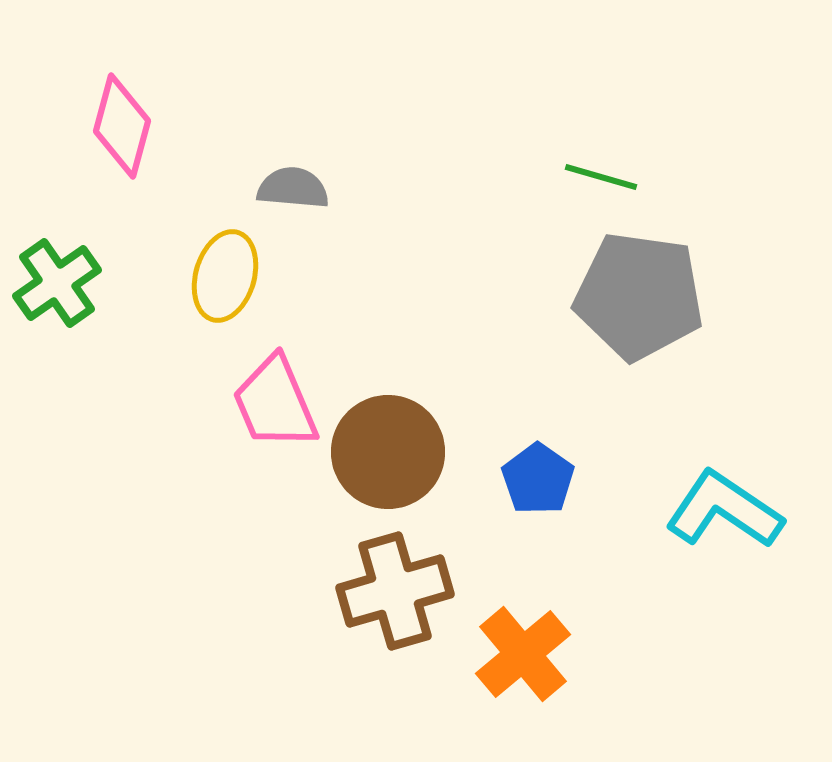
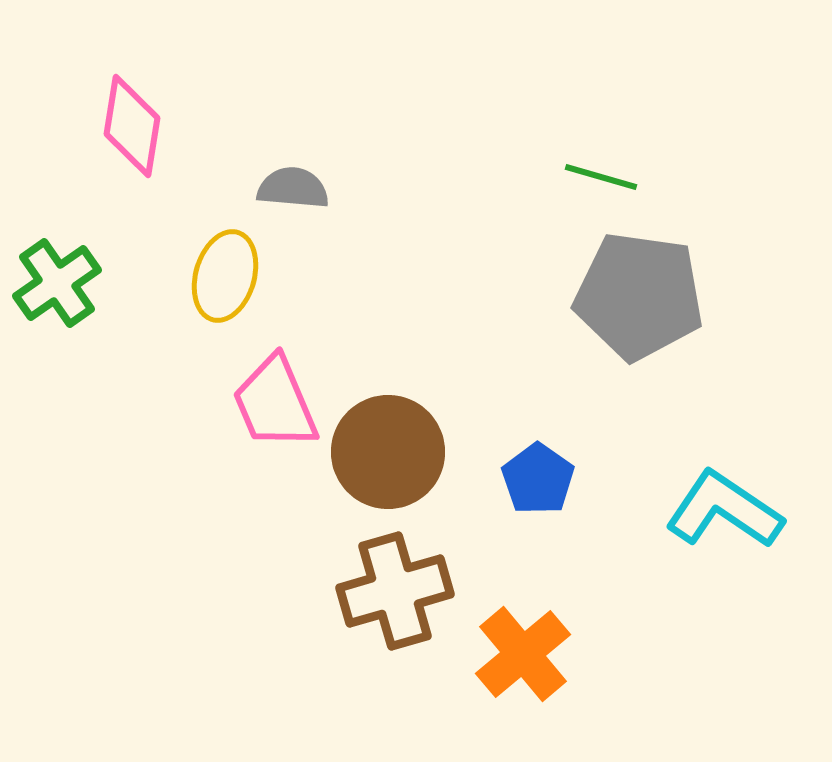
pink diamond: moved 10 px right; rotated 6 degrees counterclockwise
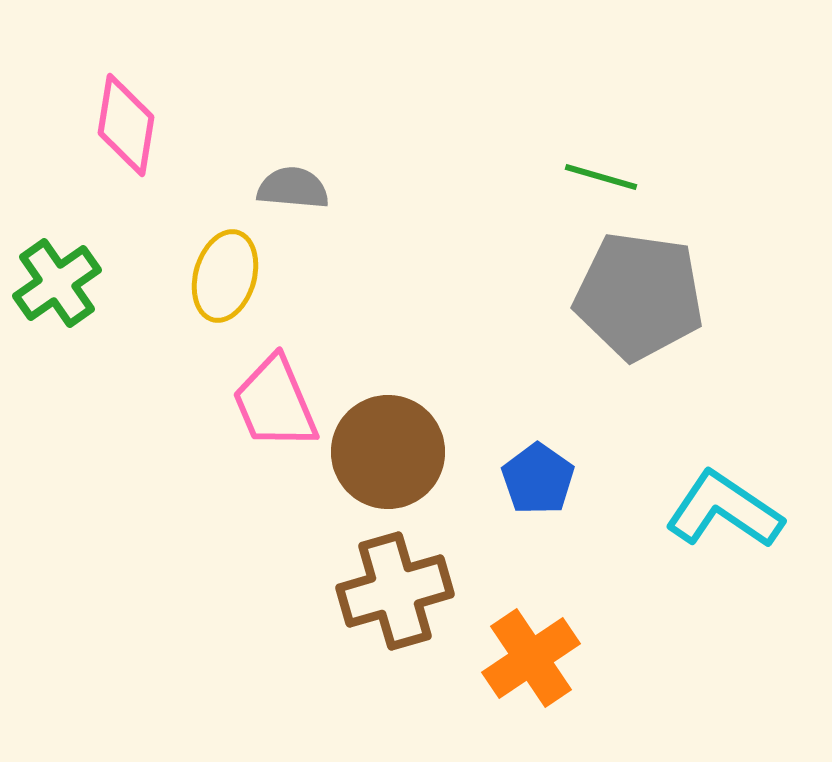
pink diamond: moved 6 px left, 1 px up
orange cross: moved 8 px right, 4 px down; rotated 6 degrees clockwise
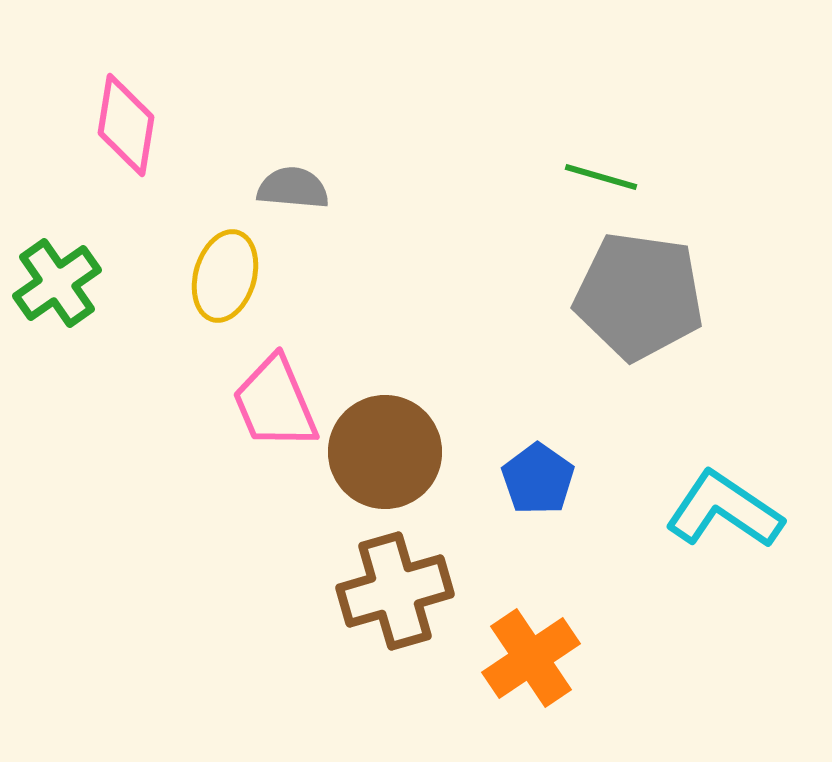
brown circle: moved 3 px left
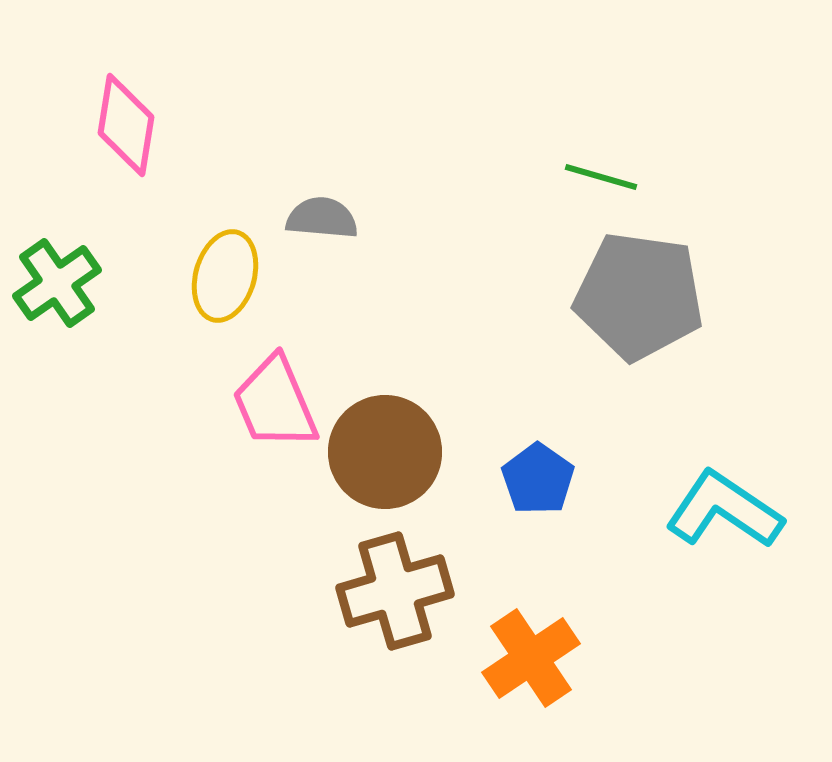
gray semicircle: moved 29 px right, 30 px down
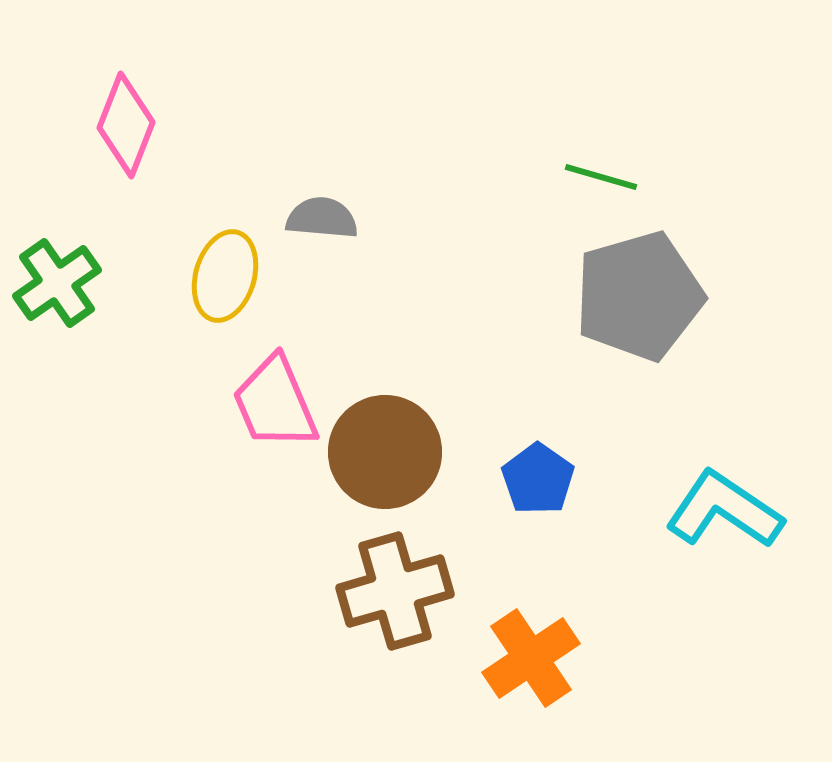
pink diamond: rotated 12 degrees clockwise
gray pentagon: rotated 24 degrees counterclockwise
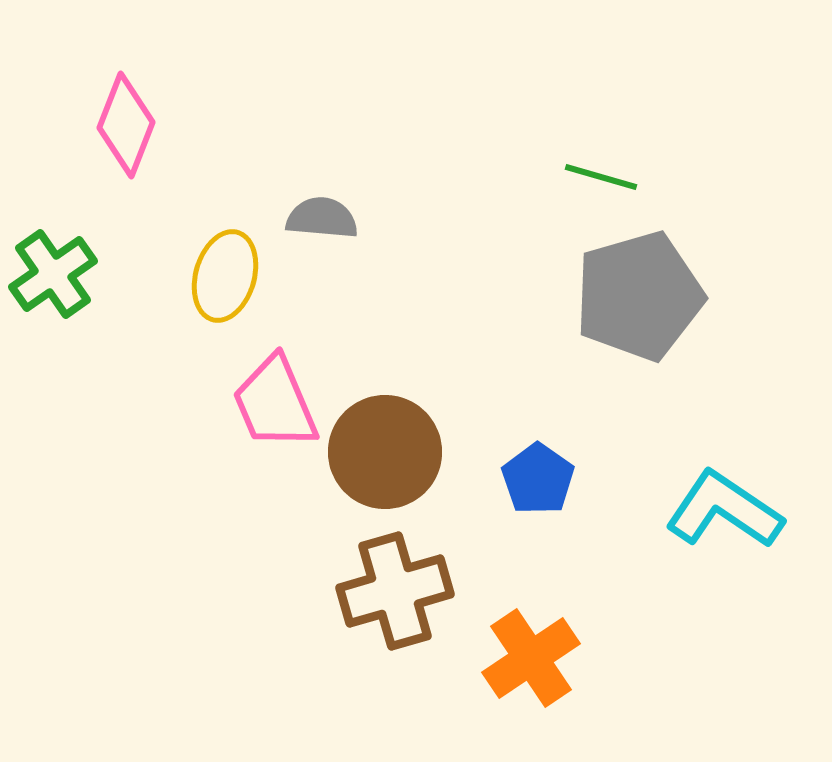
green cross: moved 4 px left, 9 px up
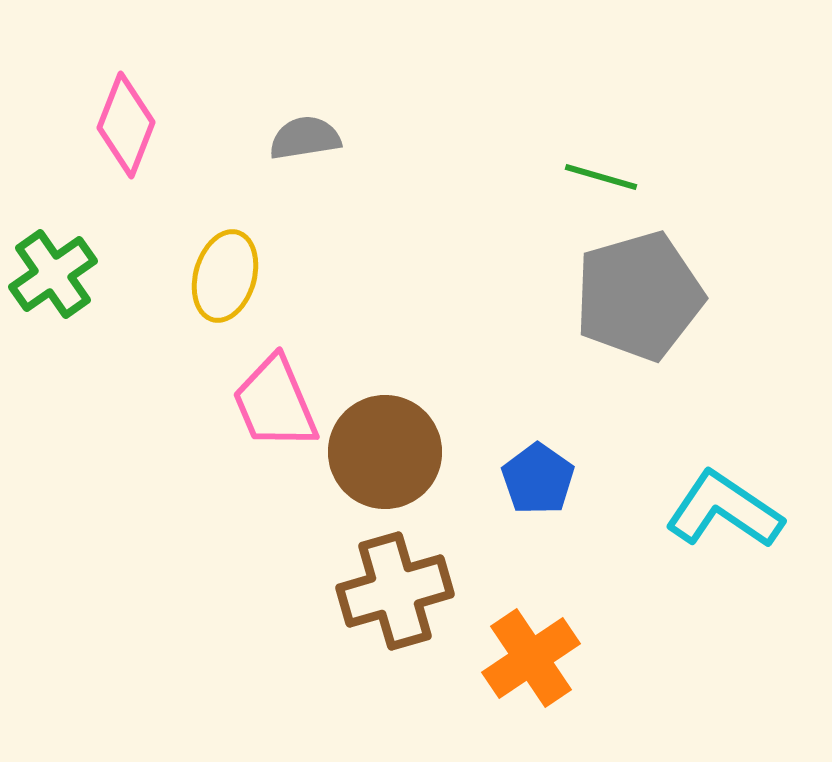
gray semicircle: moved 17 px left, 80 px up; rotated 14 degrees counterclockwise
